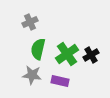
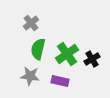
gray cross: moved 1 px right, 1 px down; rotated 14 degrees counterclockwise
black cross: moved 1 px right, 4 px down
gray star: moved 2 px left, 1 px down
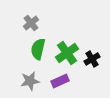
green cross: moved 1 px up
gray star: moved 5 px down; rotated 18 degrees counterclockwise
purple rectangle: rotated 36 degrees counterclockwise
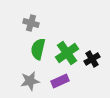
gray cross: rotated 35 degrees counterclockwise
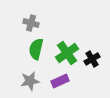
green semicircle: moved 2 px left
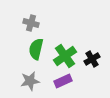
green cross: moved 2 px left, 3 px down
purple rectangle: moved 3 px right
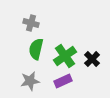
black cross: rotated 14 degrees counterclockwise
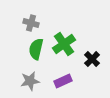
green cross: moved 1 px left, 12 px up
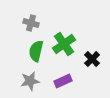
green semicircle: moved 2 px down
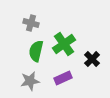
purple rectangle: moved 3 px up
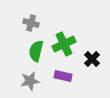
green cross: rotated 10 degrees clockwise
purple rectangle: moved 2 px up; rotated 36 degrees clockwise
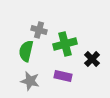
gray cross: moved 8 px right, 7 px down
green cross: moved 1 px right; rotated 10 degrees clockwise
green semicircle: moved 10 px left
gray star: rotated 24 degrees clockwise
